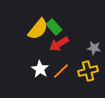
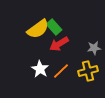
yellow semicircle: rotated 15 degrees clockwise
gray star: rotated 16 degrees counterclockwise
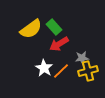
yellow semicircle: moved 7 px left
gray star: moved 12 px left, 10 px down
white star: moved 4 px right, 1 px up
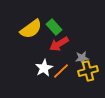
white star: rotated 12 degrees clockwise
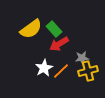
green rectangle: moved 2 px down
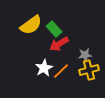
yellow semicircle: moved 4 px up
gray star: moved 3 px right, 3 px up
yellow cross: moved 1 px right, 1 px up
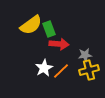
green rectangle: moved 5 px left; rotated 21 degrees clockwise
red arrow: rotated 144 degrees counterclockwise
